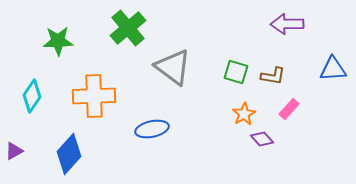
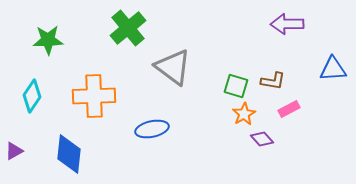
green star: moved 10 px left, 1 px up
green square: moved 14 px down
brown L-shape: moved 5 px down
pink rectangle: rotated 20 degrees clockwise
blue diamond: rotated 36 degrees counterclockwise
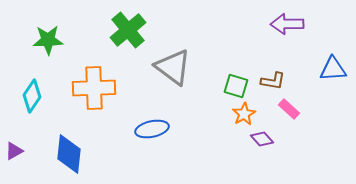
green cross: moved 2 px down
orange cross: moved 8 px up
pink rectangle: rotated 70 degrees clockwise
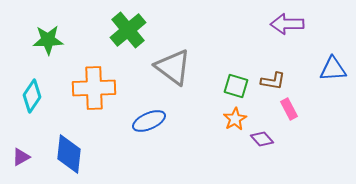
pink rectangle: rotated 20 degrees clockwise
orange star: moved 9 px left, 5 px down
blue ellipse: moved 3 px left, 8 px up; rotated 12 degrees counterclockwise
purple triangle: moved 7 px right, 6 px down
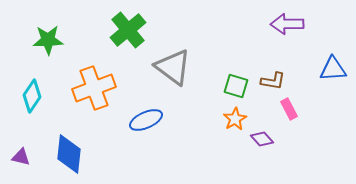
orange cross: rotated 18 degrees counterclockwise
blue ellipse: moved 3 px left, 1 px up
purple triangle: rotated 42 degrees clockwise
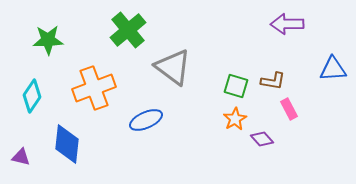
blue diamond: moved 2 px left, 10 px up
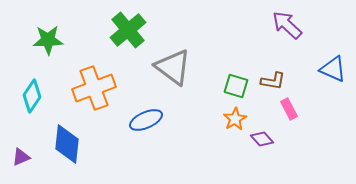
purple arrow: moved 1 px down; rotated 44 degrees clockwise
blue triangle: rotated 28 degrees clockwise
purple triangle: rotated 36 degrees counterclockwise
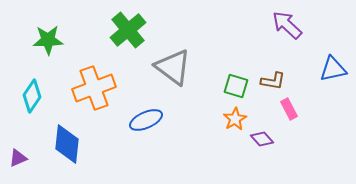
blue triangle: rotated 36 degrees counterclockwise
purple triangle: moved 3 px left, 1 px down
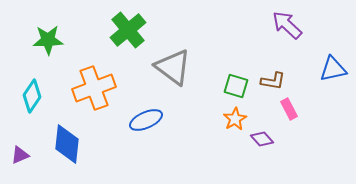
purple triangle: moved 2 px right, 3 px up
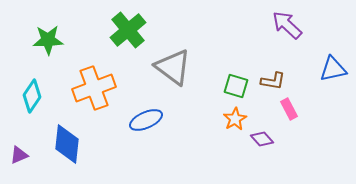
purple triangle: moved 1 px left
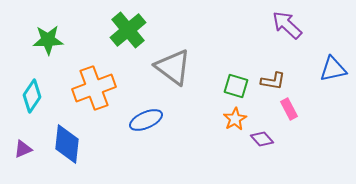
purple triangle: moved 4 px right, 6 px up
